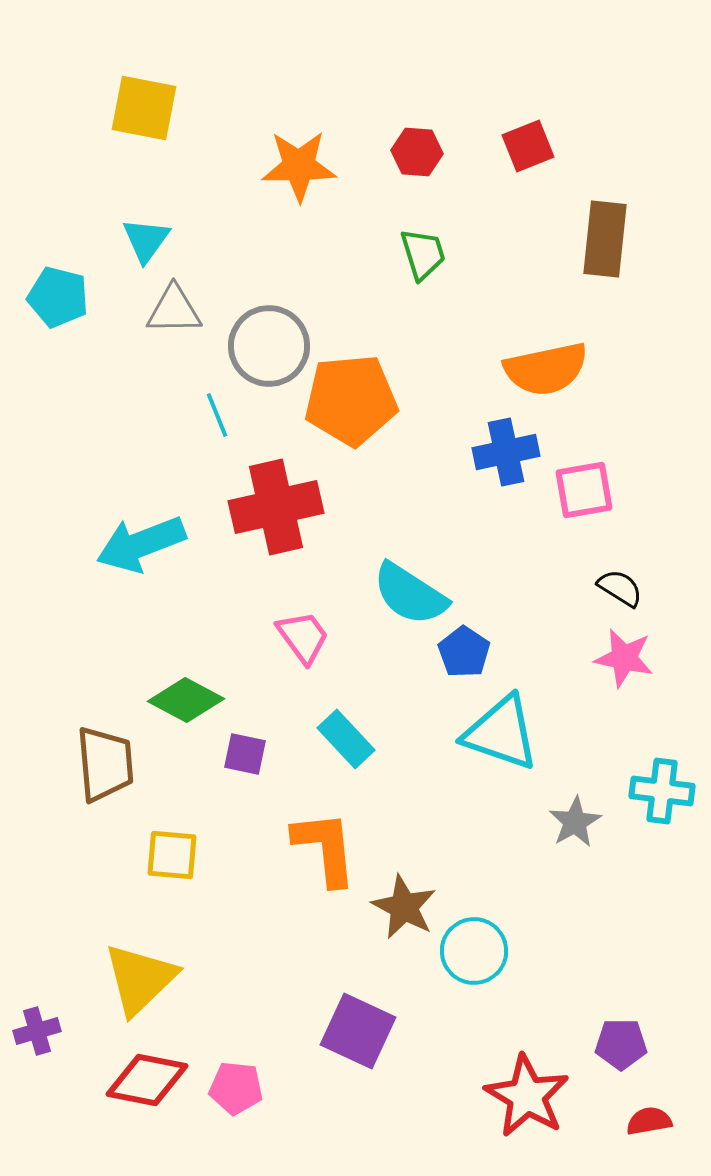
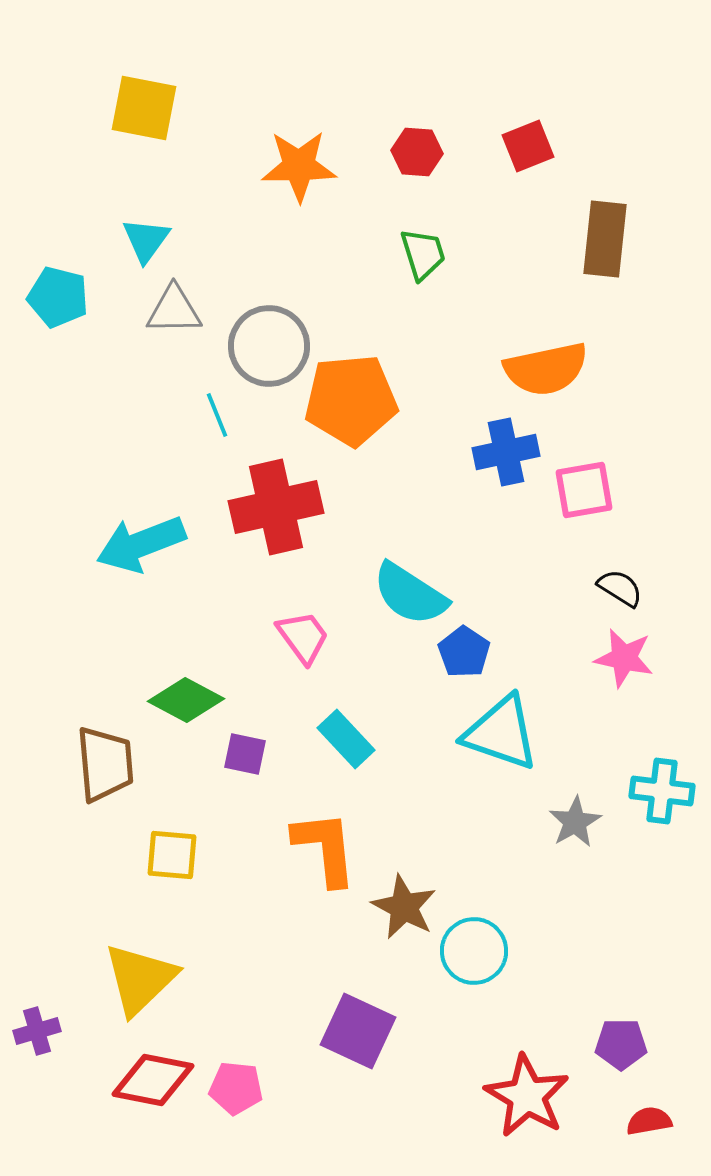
red diamond at (147, 1080): moved 6 px right
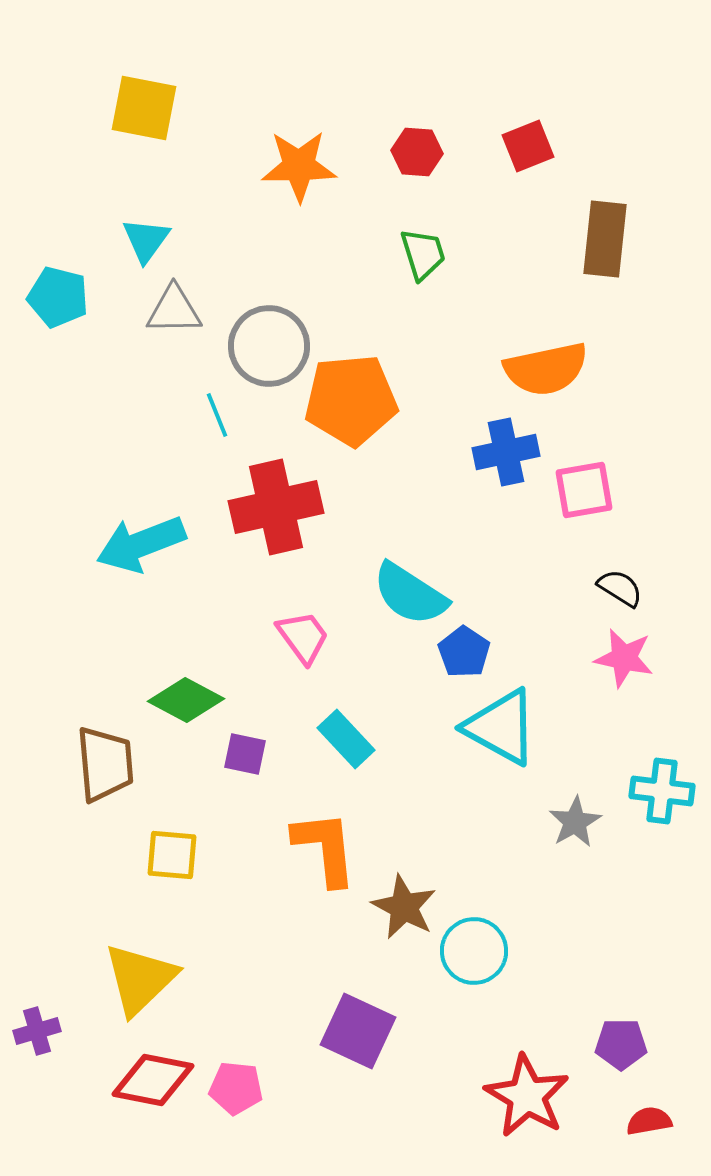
cyan triangle at (501, 733): moved 6 px up; rotated 10 degrees clockwise
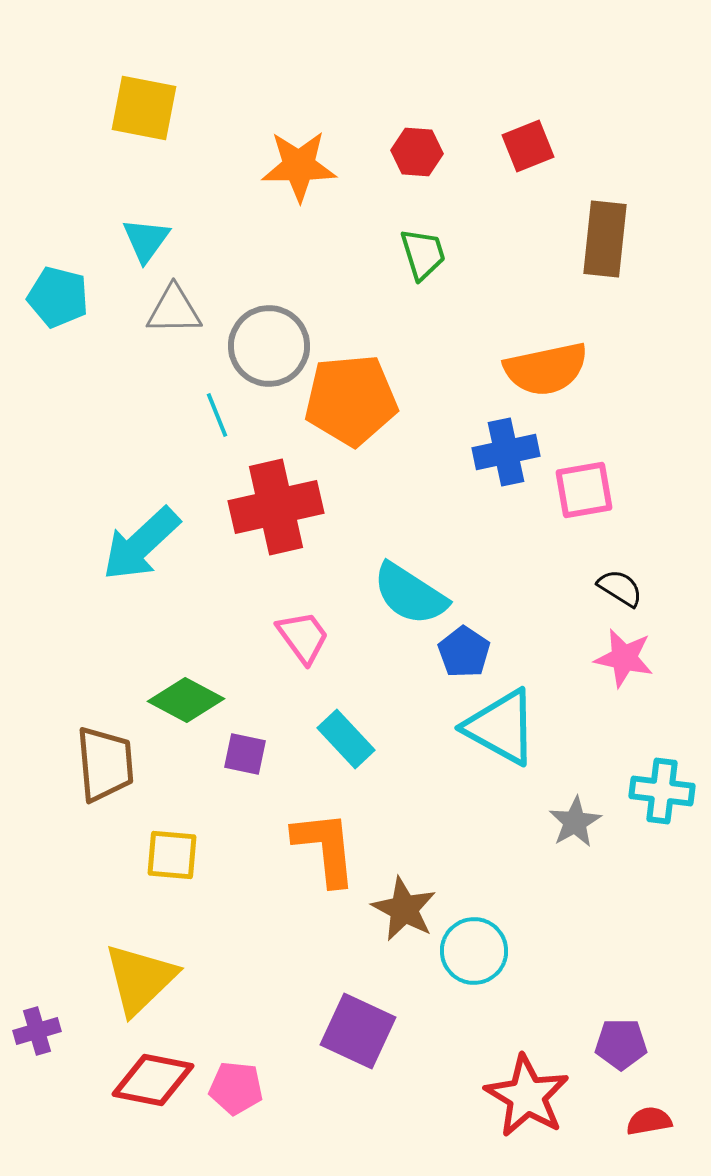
cyan arrow at (141, 544): rotated 22 degrees counterclockwise
brown star at (404, 907): moved 2 px down
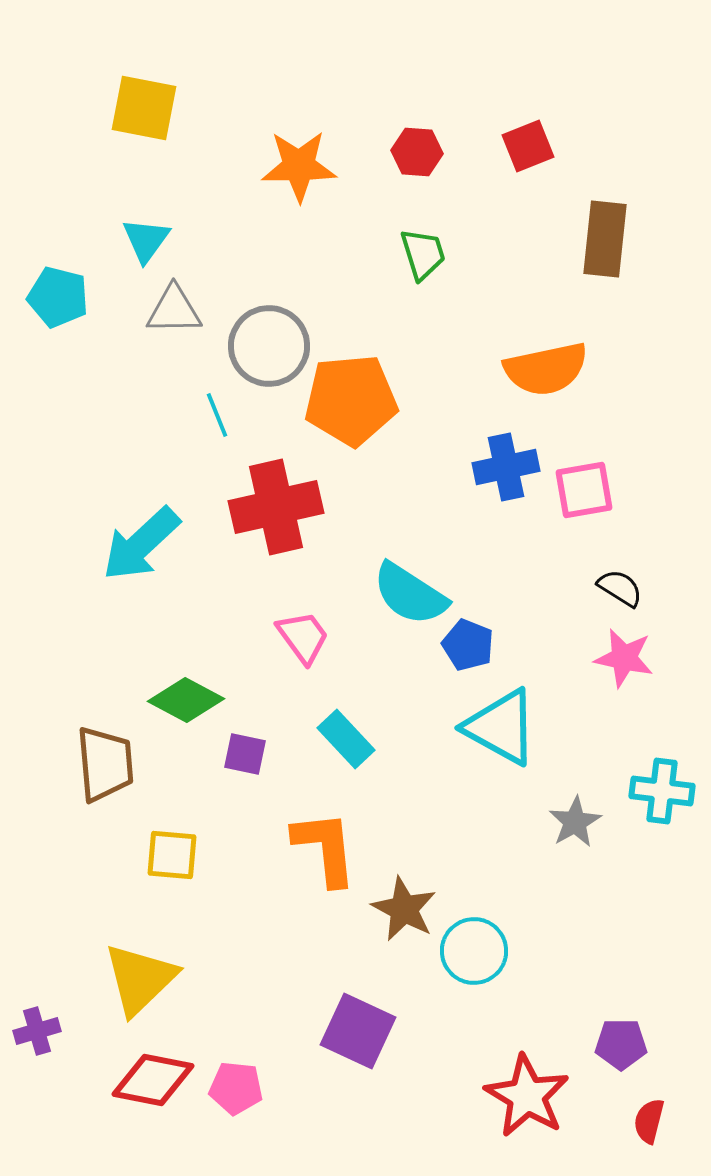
blue cross at (506, 452): moved 15 px down
blue pentagon at (464, 652): moved 4 px right, 7 px up; rotated 12 degrees counterclockwise
red semicircle at (649, 1121): rotated 66 degrees counterclockwise
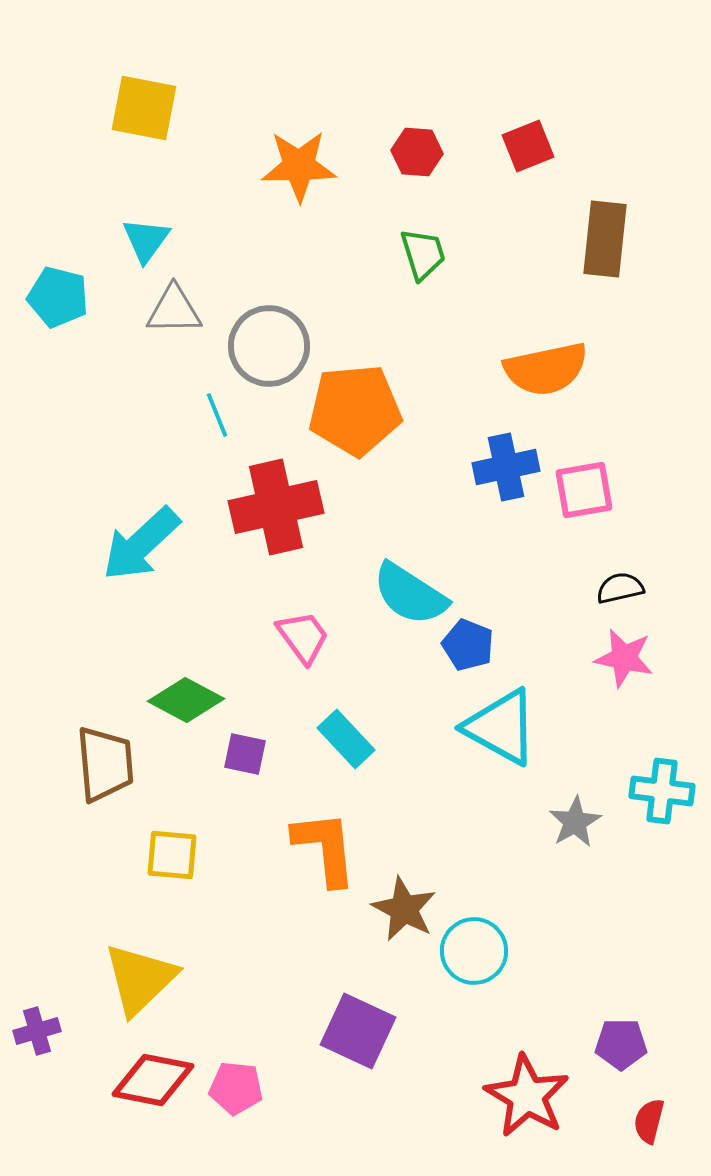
orange pentagon at (351, 400): moved 4 px right, 10 px down
black semicircle at (620, 588): rotated 45 degrees counterclockwise
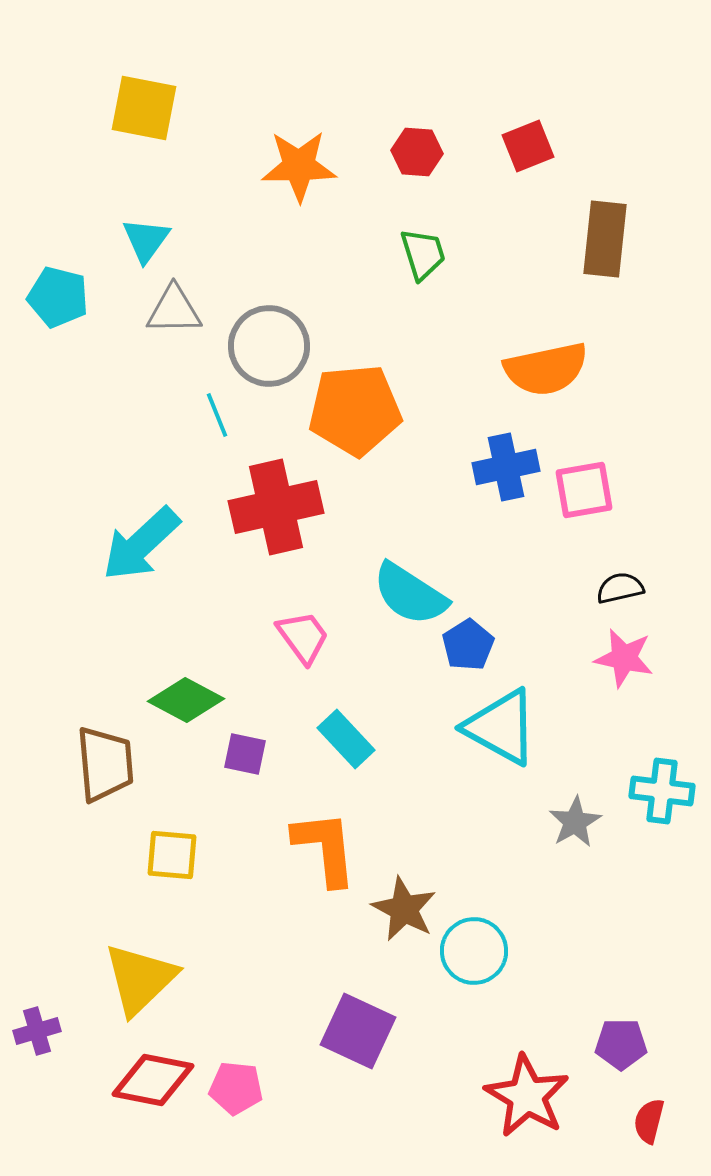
blue pentagon at (468, 645): rotated 18 degrees clockwise
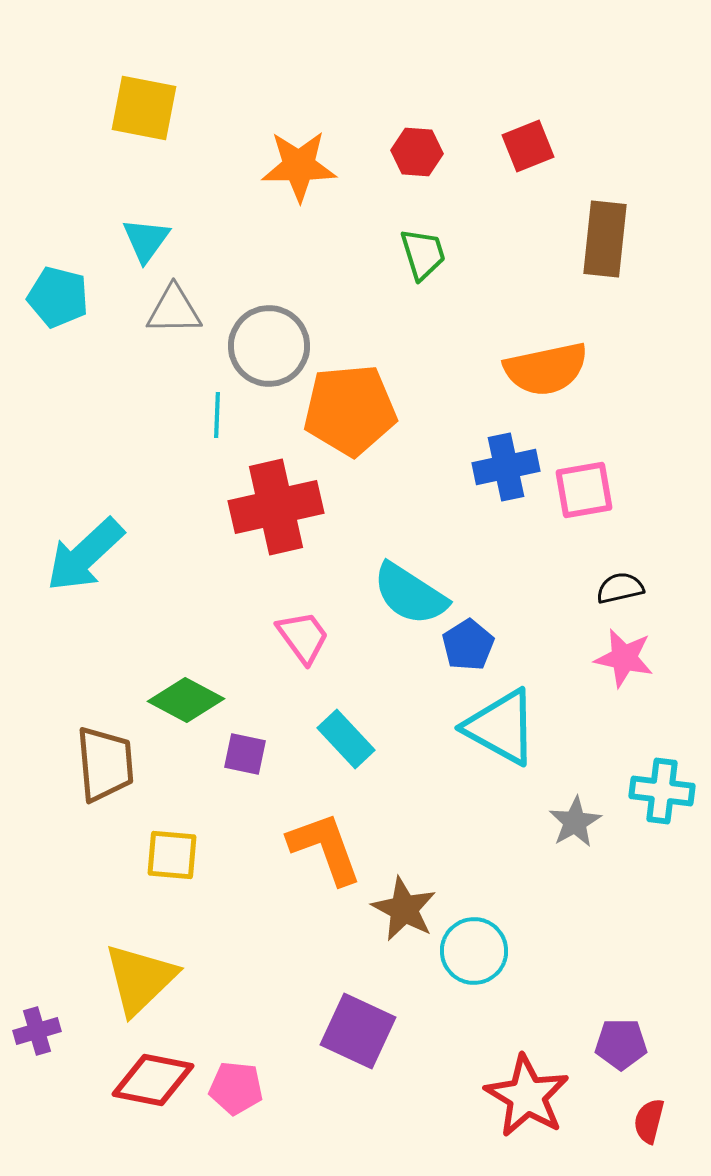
orange pentagon at (355, 410): moved 5 px left
cyan line at (217, 415): rotated 24 degrees clockwise
cyan arrow at (141, 544): moved 56 px left, 11 px down
orange L-shape at (325, 848): rotated 14 degrees counterclockwise
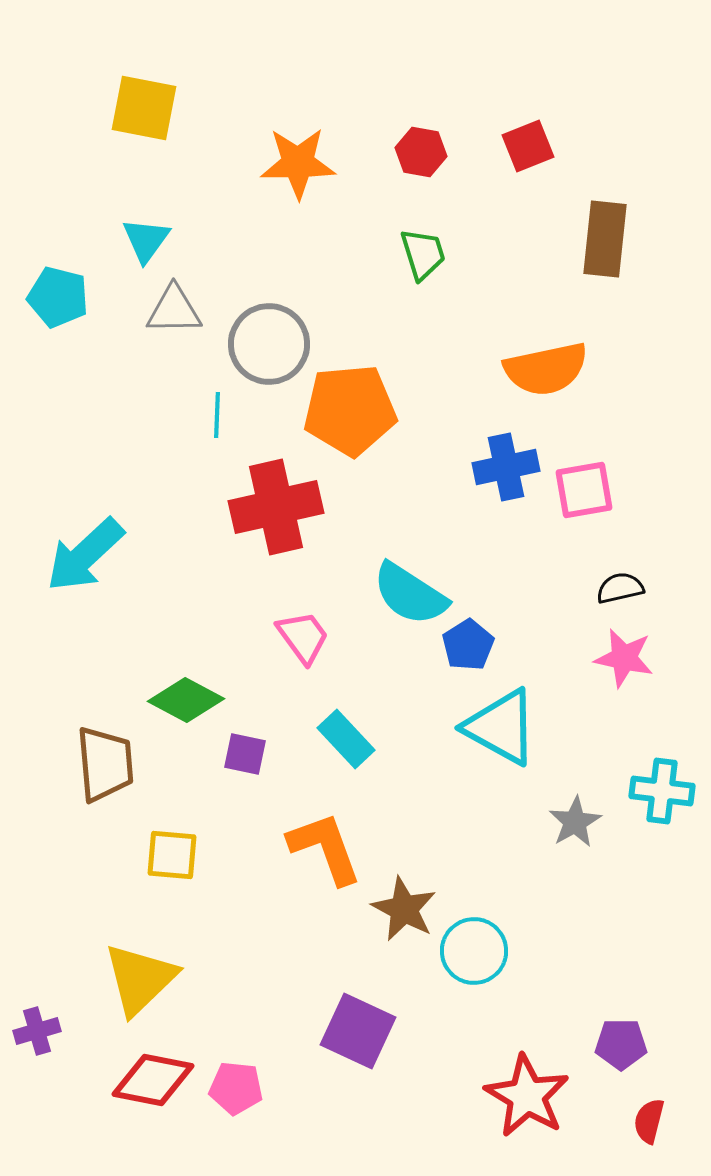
red hexagon at (417, 152): moved 4 px right; rotated 6 degrees clockwise
orange star at (299, 166): moved 1 px left, 3 px up
gray circle at (269, 346): moved 2 px up
